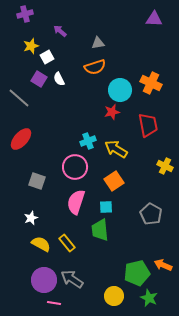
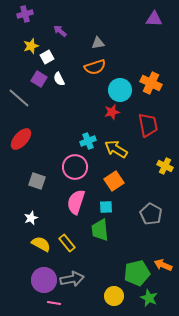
gray arrow: rotated 135 degrees clockwise
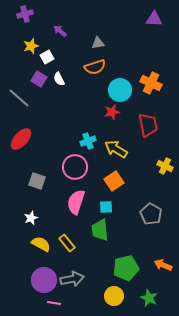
green pentagon: moved 11 px left, 5 px up
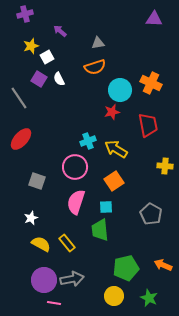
gray line: rotated 15 degrees clockwise
yellow cross: rotated 21 degrees counterclockwise
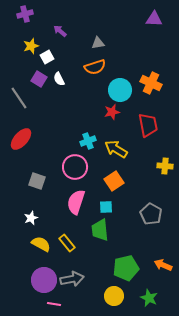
pink line: moved 1 px down
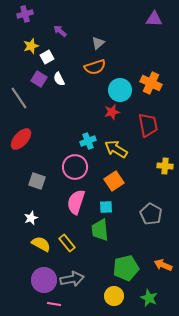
gray triangle: rotated 32 degrees counterclockwise
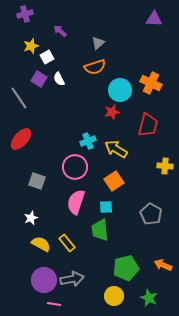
red trapezoid: rotated 25 degrees clockwise
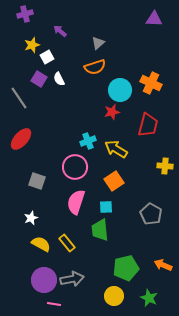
yellow star: moved 1 px right, 1 px up
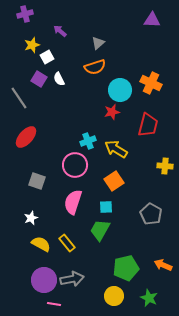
purple triangle: moved 2 px left, 1 px down
red ellipse: moved 5 px right, 2 px up
pink circle: moved 2 px up
pink semicircle: moved 3 px left
green trapezoid: rotated 35 degrees clockwise
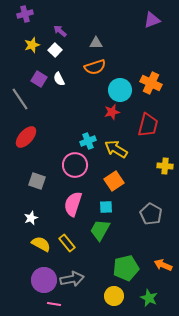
purple triangle: rotated 24 degrees counterclockwise
gray triangle: moved 2 px left; rotated 40 degrees clockwise
white square: moved 8 px right, 7 px up; rotated 16 degrees counterclockwise
gray line: moved 1 px right, 1 px down
pink semicircle: moved 2 px down
